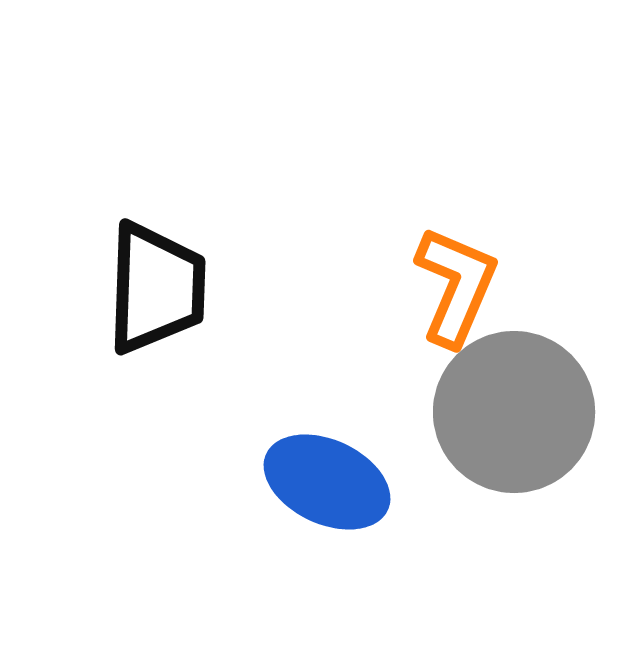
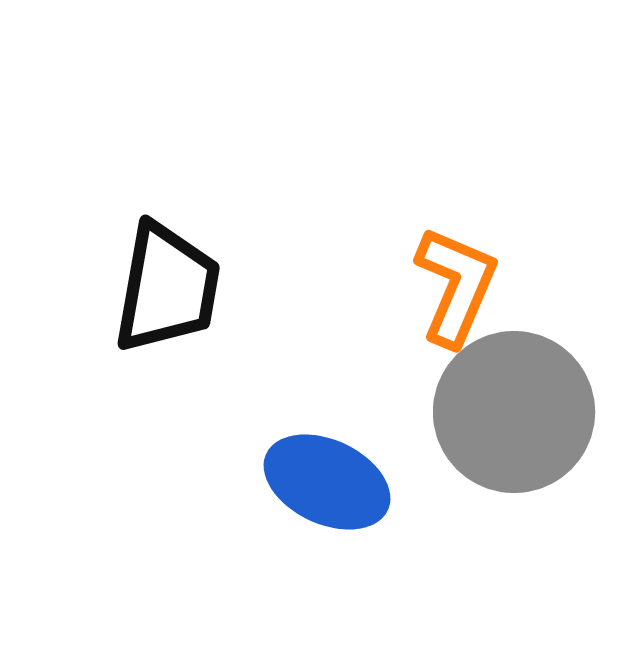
black trapezoid: moved 11 px right; rotated 8 degrees clockwise
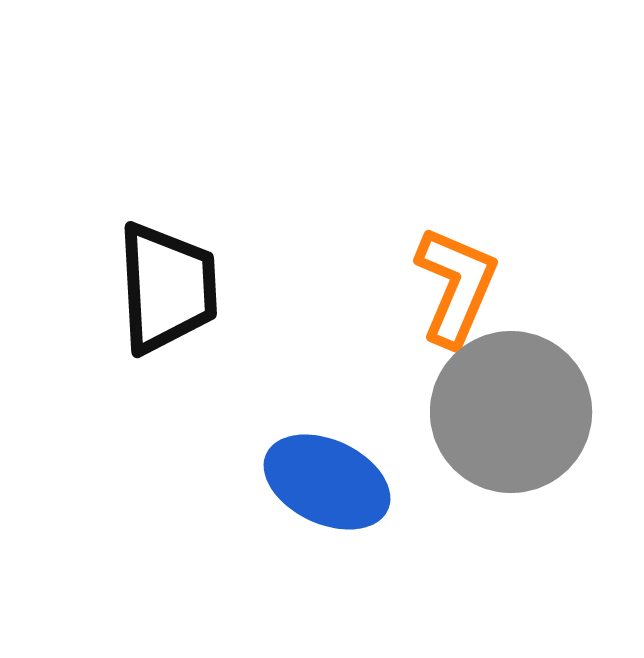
black trapezoid: rotated 13 degrees counterclockwise
gray circle: moved 3 px left
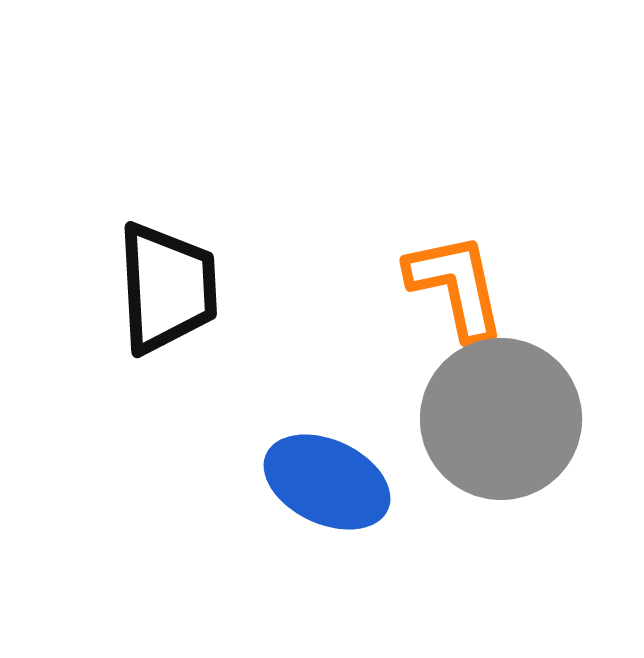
orange L-shape: rotated 35 degrees counterclockwise
gray circle: moved 10 px left, 7 px down
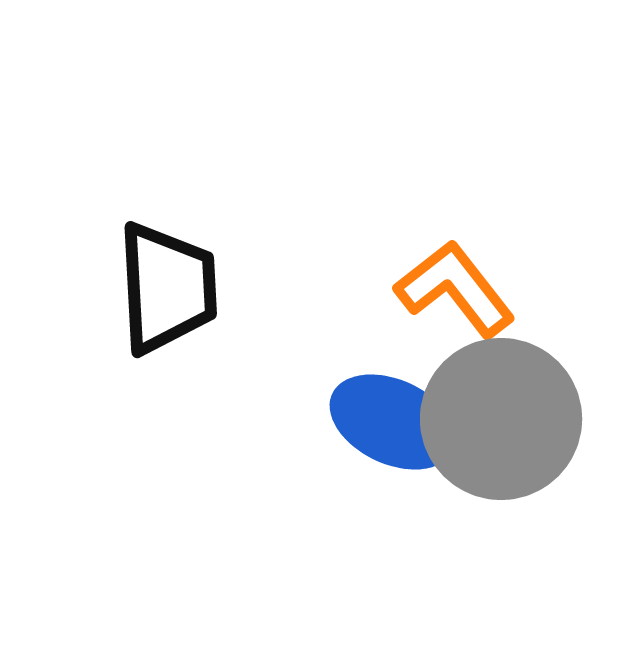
orange L-shape: moved 1 px left, 3 px down; rotated 26 degrees counterclockwise
blue ellipse: moved 66 px right, 60 px up
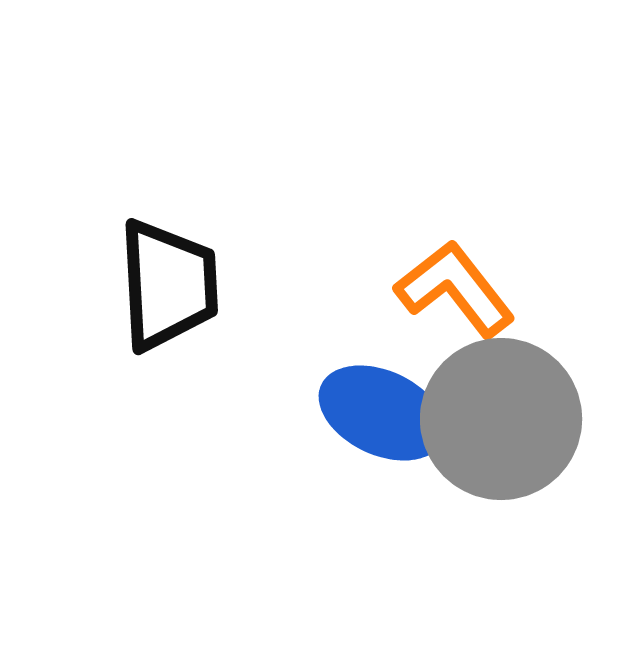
black trapezoid: moved 1 px right, 3 px up
blue ellipse: moved 11 px left, 9 px up
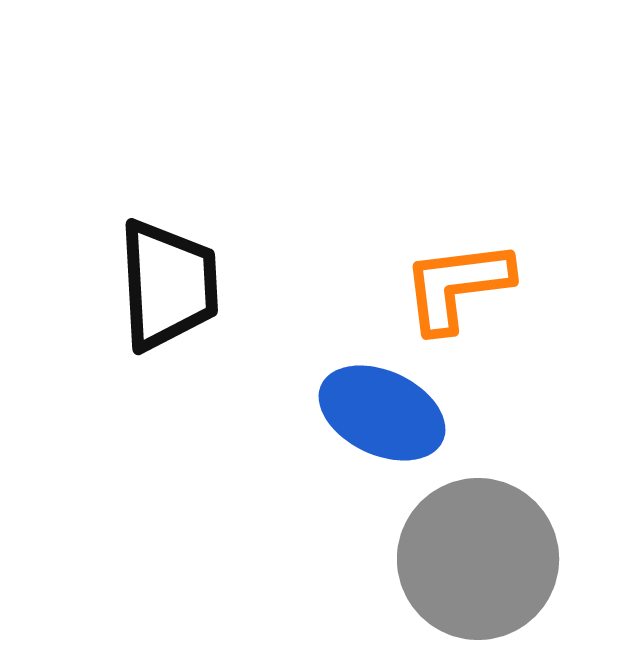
orange L-shape: moved 2 px right, 3 px up; rotated 59 degrees counterclockwise
gray circle: moved 23 px left, 140 px down
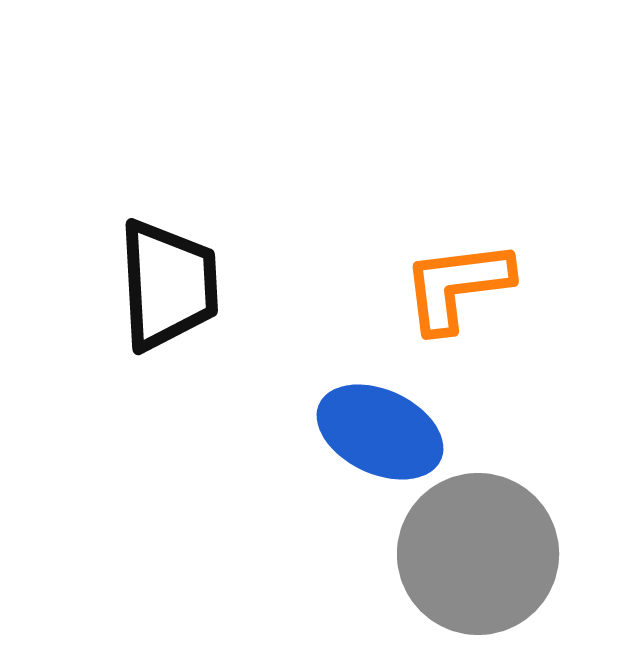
blue ellipse: moved 2 px left, 19 px down
gray circle: moved 5 px up
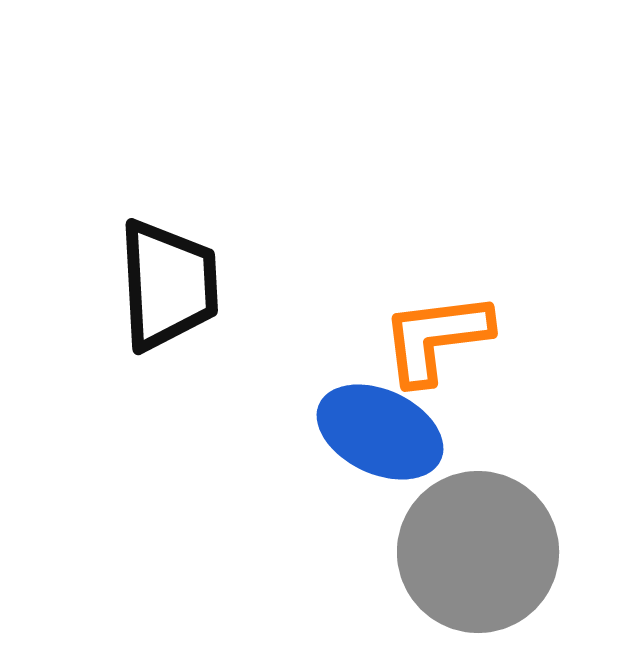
orange L-shape: moved 21 px left, 52 px down
gray circle: moved 2 px up
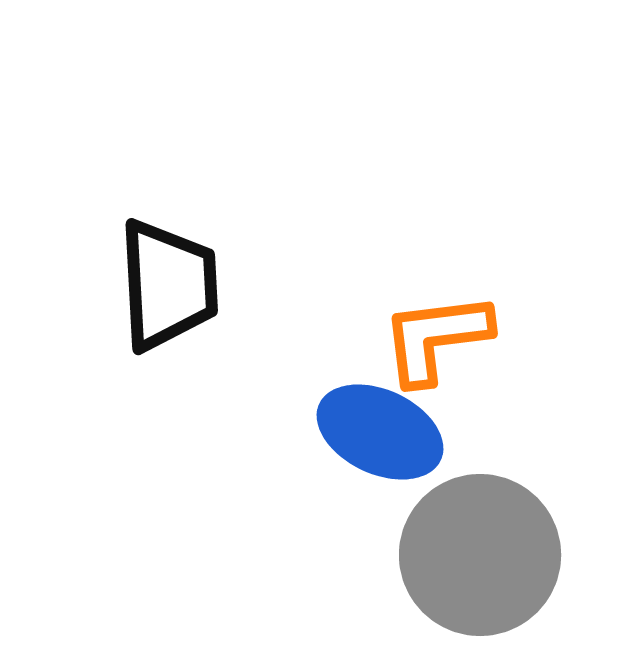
gray circle: moved 2 px right, 3 px down
